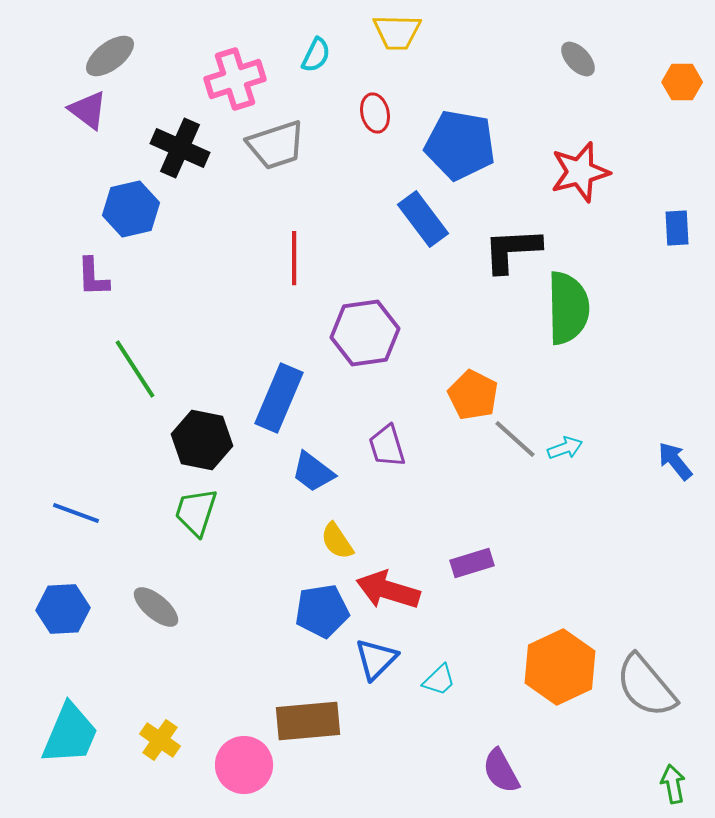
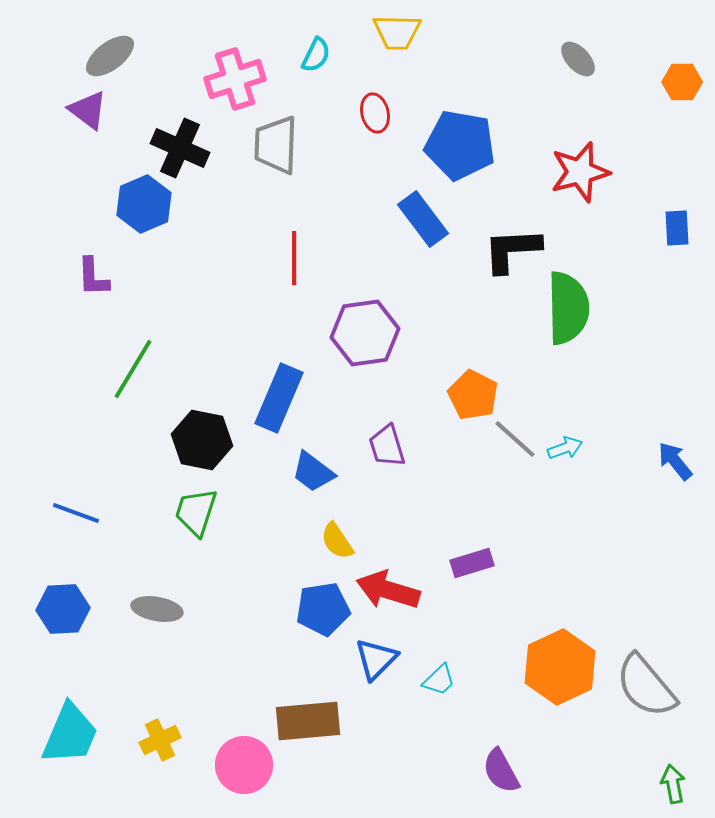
gray trapezoid at (276, 145): rotated 110 degrees clockwise
blue hexagon at (131, 209): moved 13 px right, 5 px up; rotated 10 degrees counterclockwise
green line at (135, 369): moved 2 px left; rotated 64 degrees clockwise
gray ellipse at (156, 607): moved 1 px right, 2 px down; rotated 30 degrees counterclockwise
blue pentagon at (322, 611): moved 1 px right, 2 px up
yellow cross at (160, 740): rotated 30 degrees clockwise
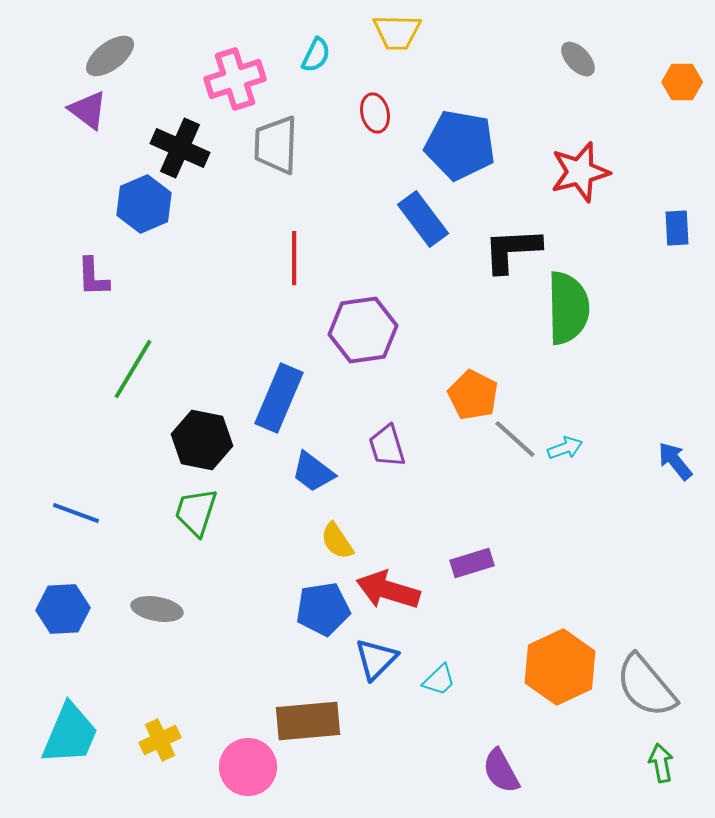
purple hexagon at (365, 333): moved 2 px left, 3 px up
pink circle at (244, 765): moved 4 px right, 2 px down
green arrow at (673, 784): moved 12 px left, 21 px up
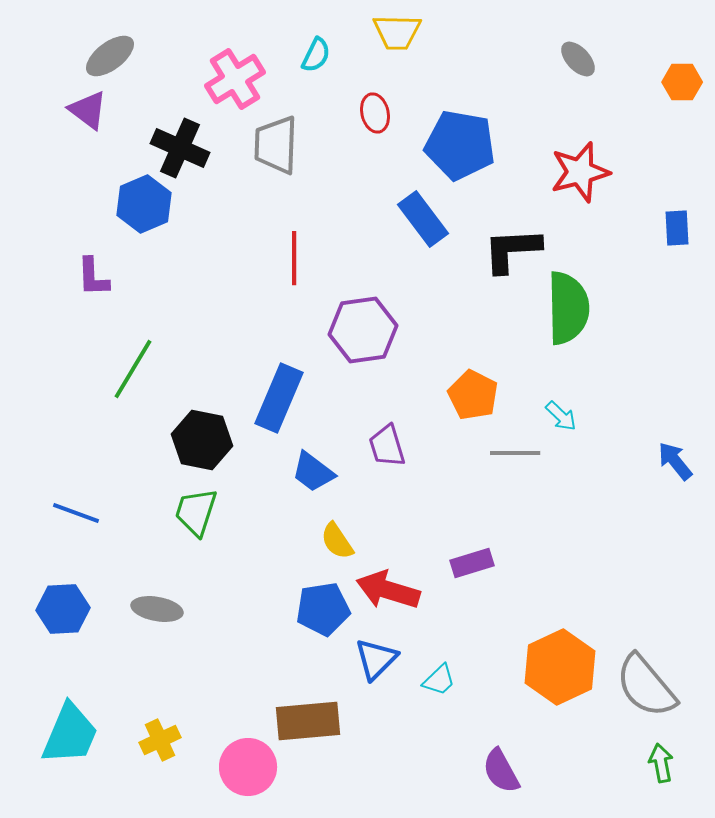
pink cross at (235, 79): rotated 14 degrees counterclockwise
gray line at (515, 439): moved 14 px down; rotated 42 degrees counterclockwise
cyan arrow at (565, 448): moved 4 px left, 32 px up; rotated 64 degrees clockwise
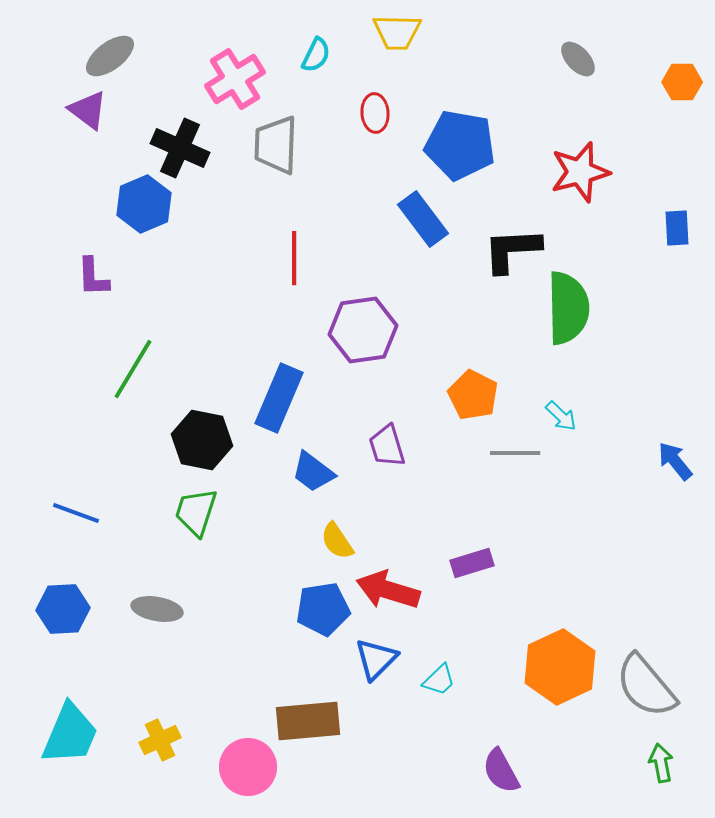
red ellipse at (375, 113): rotated 9 degrees clockwise
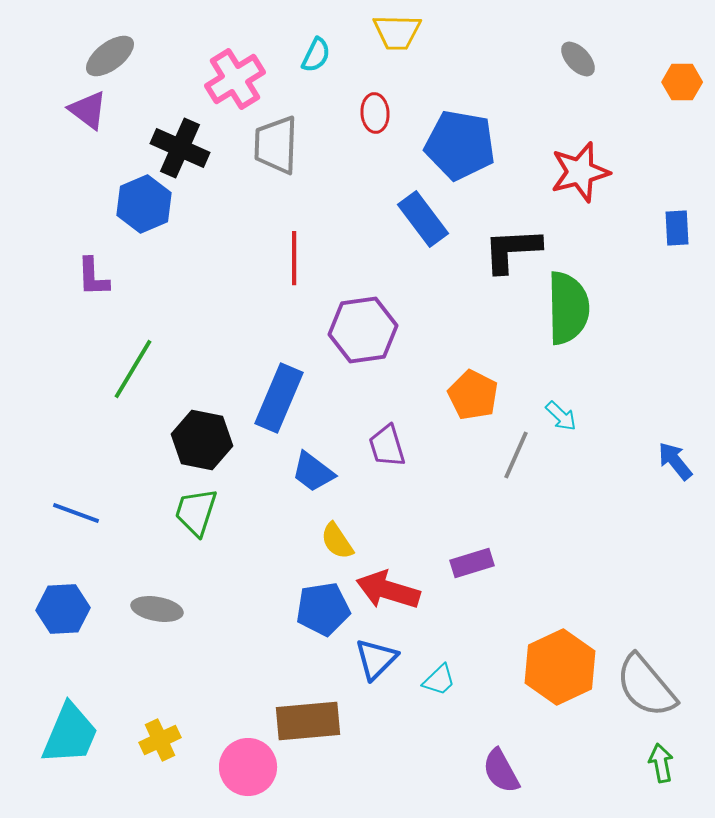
gray line at (515, 453): moved 1 px right, 2 px down; rotated 66 degrees counterclockwise
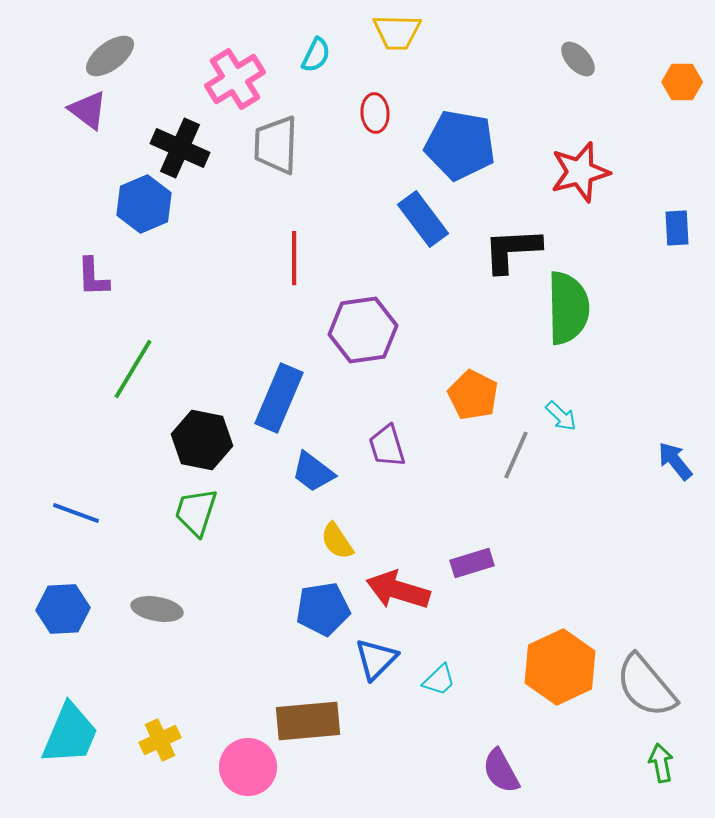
red arrow at (388, 590): moved 10 px right
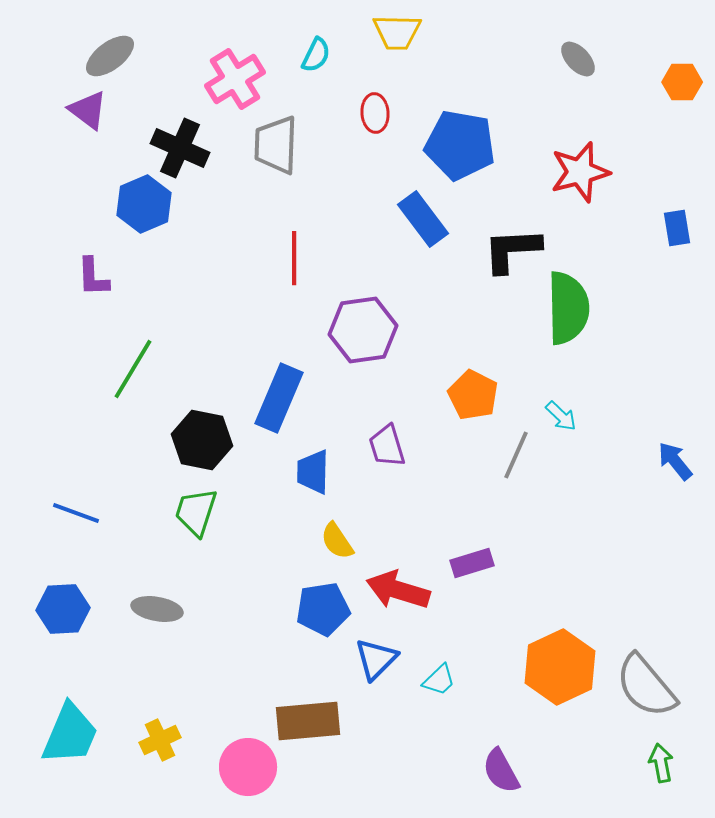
blue rectangle at (677, 228): rotated 6 degrees counterclockwise
blue trapezoid at (313, 472): rotated 54 degrees clockwise
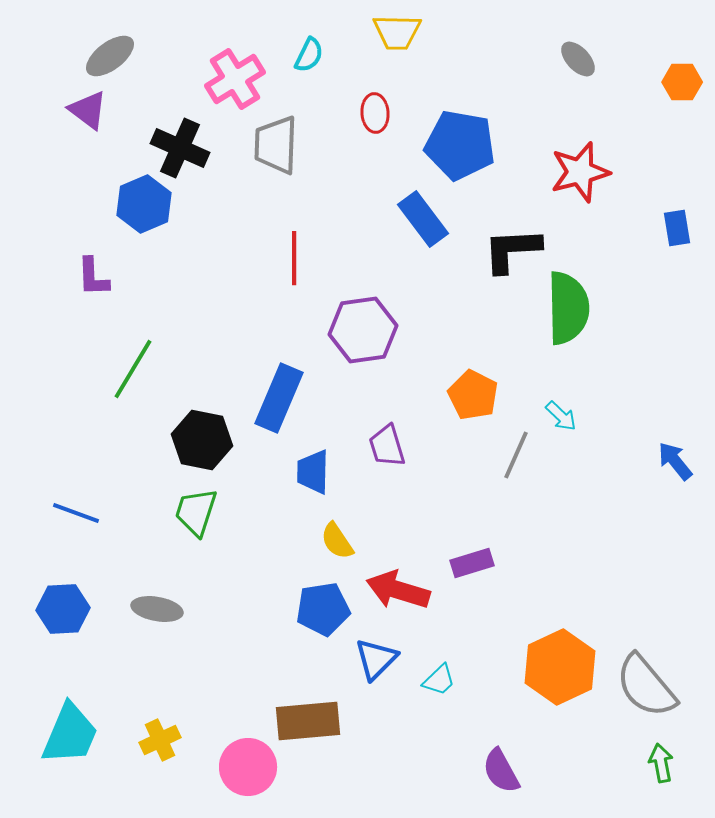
cyan semicircle at (316, 55): moved 7 px left
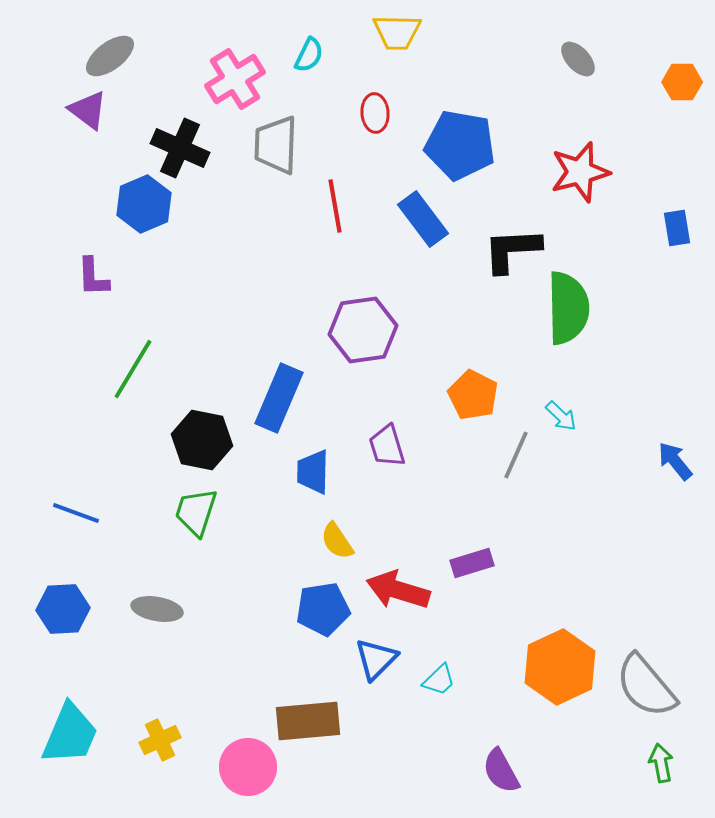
red line at (294, 258): moved 41 px right, 52 px up; rotated 10 degrees counterclockwise
